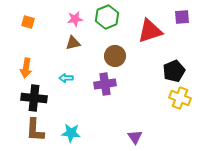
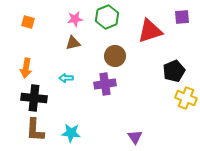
yellow cross: moved 6 px right
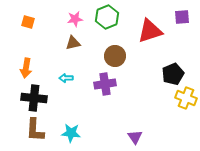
black pentagon: moved 1 px left, 3 px down
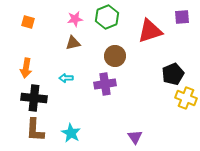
cyan star: rotated 24 degrees clockwise
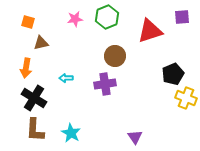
brown triangle: moved 32 px left
black cross: rotated 25 degrees clockwise
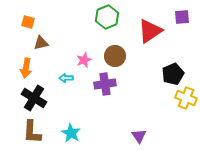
pink star: moved 9 px right, 41 px down; rotated 14 degrees counterclockwise
red triangle: rotated 16 degrees counterclockwise
brown L-shape: moved 3 px left, 2 px down
purple triangle: moved 4 px right, 1 px up
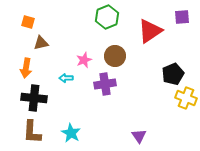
black cross: rotated 25 degrees counterclockwise
